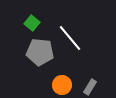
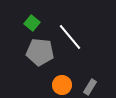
white line: moved 1 px up
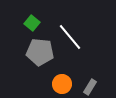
orange circle: moved 1 px up
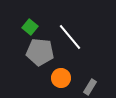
green square: moved 2 px left, 4 px down
orange circle: moved 1 px left, 6 px up
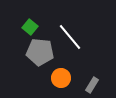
gray rectangle: moved 2 px right, 2 px up
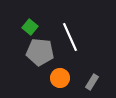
white line: rotated 16 degrees clockwise
orange circle: moved 1 px left
gray rectangle: moved 3 px up
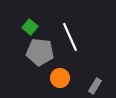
gray rectangle: moved 3 px right, 4 px down
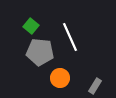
green square: moved 1 px right, 1 px up
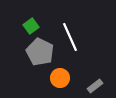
green square: rotated 14 degrees clockwise
gray pentagon: rotated 20 degrees clockwise
gray rectangle: rotated 21 degrees clockwise
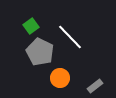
white line: rotated 20 degrees counterclockwise
